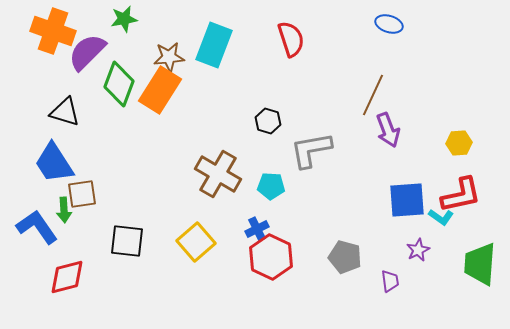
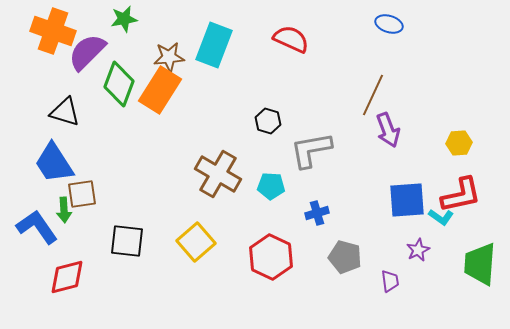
red semicircle: rotated 48 degrees counterclockwise
blue cross: moved 60 px right, 16 px up; rotated 10 degrees clockwise
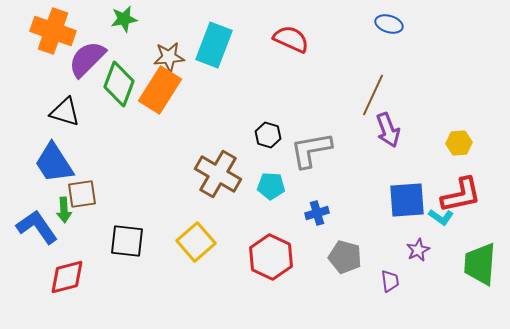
purple semicircle: moved 7 px down
black hexagon: moved 14 px down
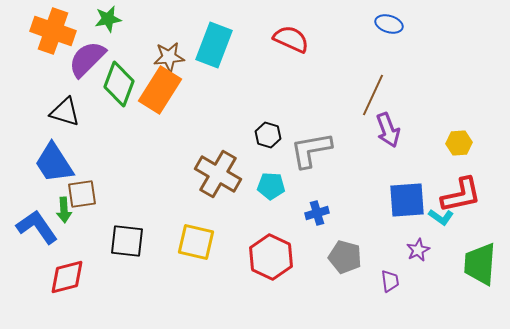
green star: moved 16 px left
yellow square: rotated 36 degrees counterclockwise
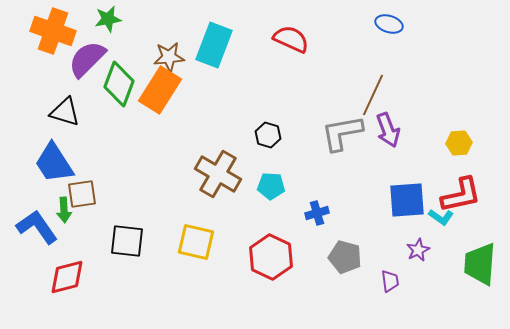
gray L-shape: moved 31 px right, 17 px up
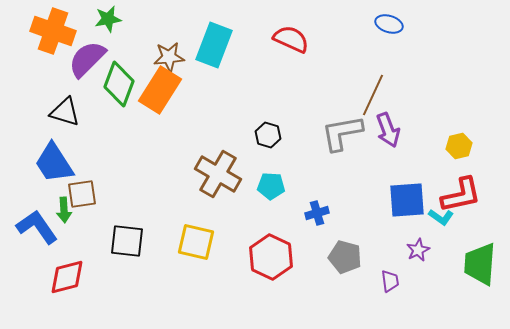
yellow hexagon: moved 3 px down; rotated 10 degrees counterclockwise
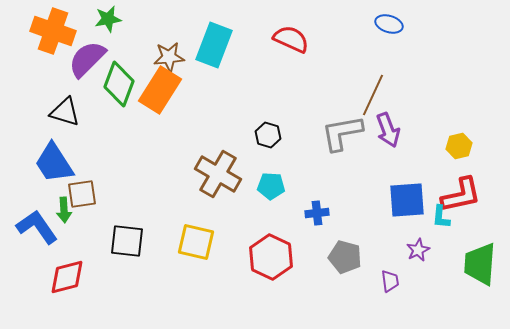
blue cross: rotated 10 degrees clockwise
cyan L-shape: rotated 60 degrees clockwise
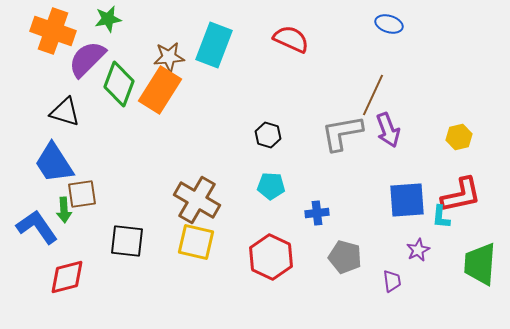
yellow hexagon: moved 9 px up
brown cross: moved 21 px left, 26 px down
purple trapezoid: moved 2 px right
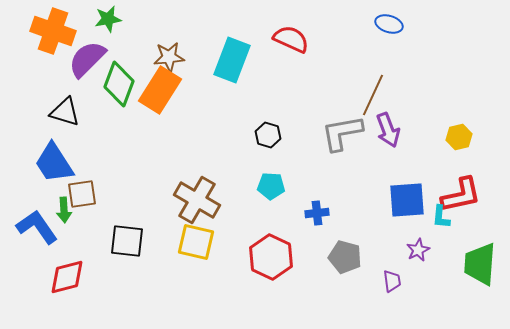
cyan rectangle: moved 18 px right, 15 px down
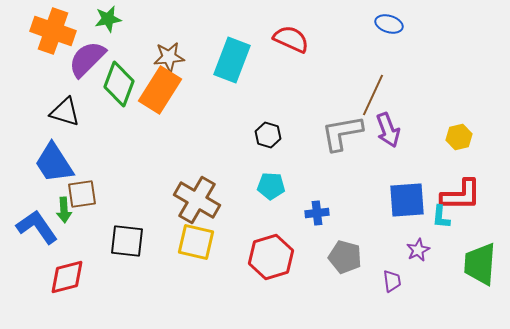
red L-shape: rotated 12 degrees clockwise
red hexagon: rotated 18 degrees clockwise
